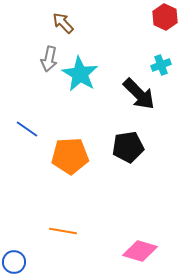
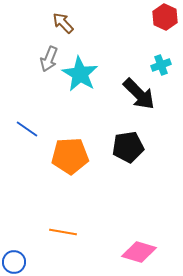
gray arrow: rotated 10 degrees clockwise
orange line: moved 1 px down
pink diamond: moved 1 px left, 1 px down
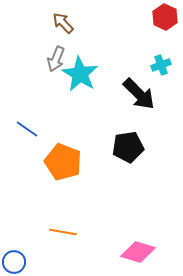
gray arrow: moved 7 px right
orange pentagon: moved 7 px left, 6 px down; rotated 24 degrees clockwise
pink diamond: moved 1 px left
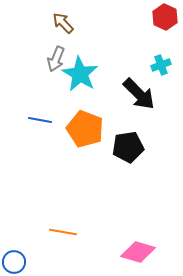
blue line: moved 13 px right, 9 px up; rotated 25 degrees counterclockwise
orange pentagon: moved 22 px right, 33 px up
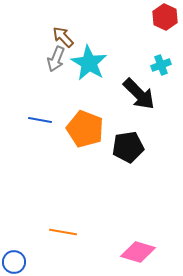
brown arrow: moved 14 px down
cyan star: moved 9 px right, 11 px up
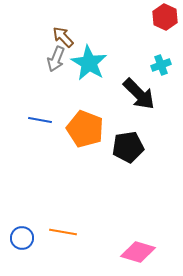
blue circle: moved 8 px right, 24 px up
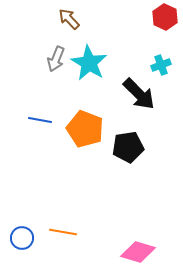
brown arrow: moved 6 px right, 18 px up
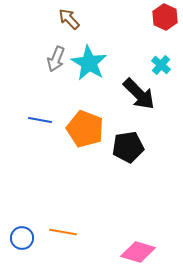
cyan cross: rotated 30 degrees counterclockwise
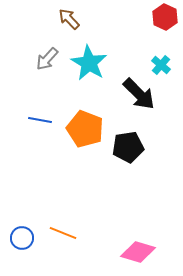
gray arrow: moved 9 px left; rotated 20 degrees clockwise
orange line: moved 1 px down; rotated 12 degrees clockwise
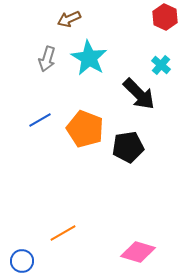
brown arrow: rotated 70 degrees counterclockwise
gray arrow: rotated 25 degrees counterclockwise
cyan star: moved 5 px up
blue line: rotated 40 degrees counterclockwise
orange line: rotated 52 degrees counterclockwise
blue circle: moved 23 px down
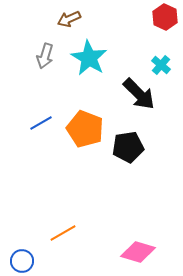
gray arrow: moved 2 px left, 3 px up
blue line: moved 1 px right, 3 px down
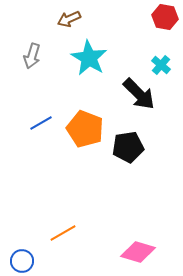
red hexagon: rotated 15 degrees counterclockwise
gray arrow: moved 13 px left
